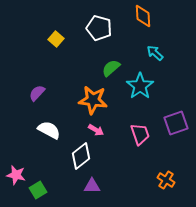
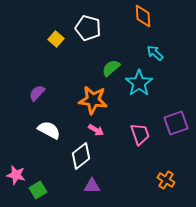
white pentagon: moved 11 px left
cyan star: moved 1 px left, 3 px up
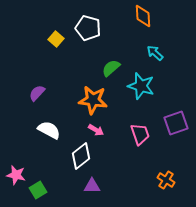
cyan star: moved 2 px right, 3 px down; rotated 20 degrees counterclockwise
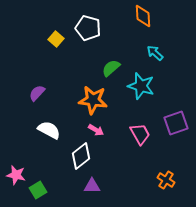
pink trapezoid: rotated 10 degrees counterclockwise
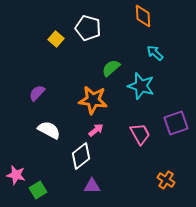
pink arrow: rotated 70 degrees counterclockwise
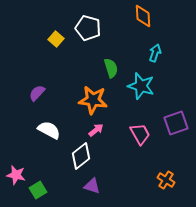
cyan arrow: rotated 66 degrees clockwise
green semicircle: rotated 114 degrees clockwise
purple triangle: rotated 18 degrees clockwise
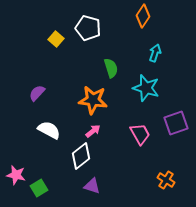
orange diamond: rotated 35 degrees clockwise
cyan star: moved 5 px right, 2 px down
pink arrow: moved 3 px left, 1 px down
green square: moved 1 px right, 2 px up
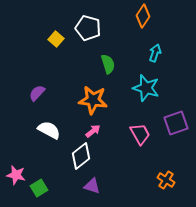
green semicircle: moved 3 px left, 4 px up
